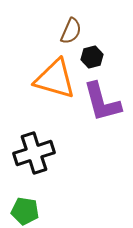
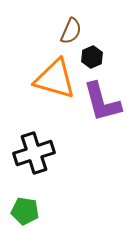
black hexagon: rotated 10 degrees counterclockwise
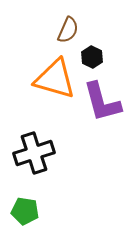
brown semicircle: moved 3 px left, 1 px up
black hexagon: rotated 10 degrees counterclockwise
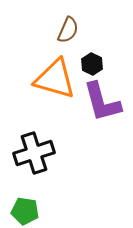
black hexagon: moved 7 px down
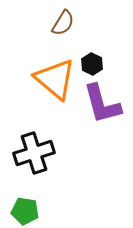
brown semicircle: moved 5 px left, 7 px up; rotated 8 degrees clockwise
orange triangle: rotated 24 degrees clockwise
purple L-shape: moved 2 px down
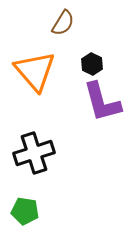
orange triangle: moved 20 px left, 8 px up; rotated 9 degrees clockwise
purple L-shape: moved 2 px up
